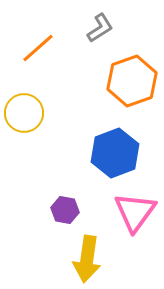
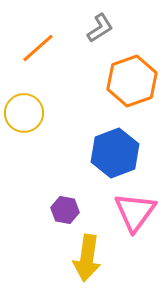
yellow arrow: moved 1 px up
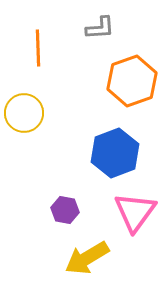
gray L-shape: rotated 28 degrees clockwise
orange line: rotated 51 degrees counterclockwise
yellow arrow: rotated 51 degrees clockwise
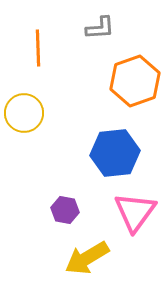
orange hexagon: moved 3 px right
blue hexagon: rotated 15 degrees clockwise
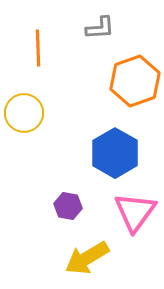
blue hexagon: rotated 24 degrees counterclockwise
purple hexagon: moved 3 px right, 4 px up
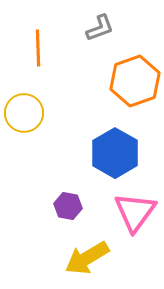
gray L-shape: rotated 16 degrees counterclockwise
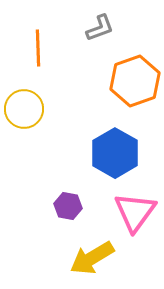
yellow circle: moved 4 px up
yellow arrow: moved 5 px right
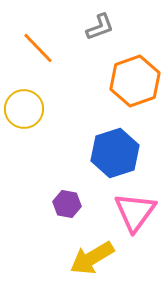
gray L-shape: moved 1 px up
orange line: rotated 42 degrees counterclockwise
blue hexagon: rotated 12 degrees clockwise
purple hexagon: moved 1 px left, 2 px up
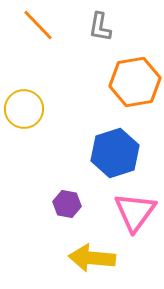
gray L-shape: rotated 120 degrees clockwise
orange line: moved 23 px up
orange hexagon: moved 1 px down; rotated 9 degrees clockwise
yellow arrow: rotated 36 degrees clockwise
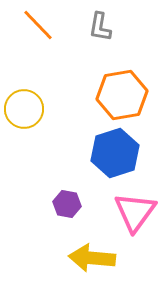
orange hexagon: moved 13 px left, 13 px down
